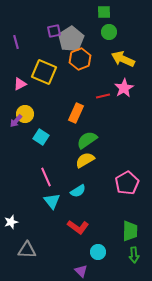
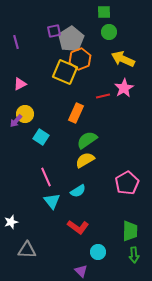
yellow square: moved 21 px right
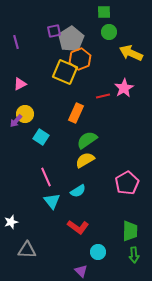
yellow arrow: moved 8 px right, 6 px up
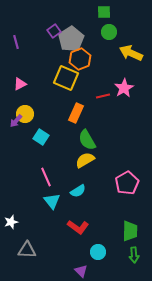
purple square: rotated 24 degrees counterclockwise
yellow square: moved 1 px right, 6 px down
green semicircle: rotated 85 degrees counterclockwise
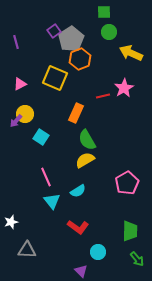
yellow square: moved 11 px left
green arrow: moved 3 px right, 4 px down; rotated 35 degrees counterclockwise
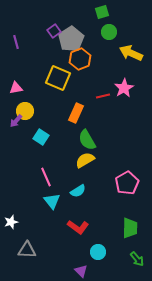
green square: moved 2 px left; rotated 16 degrees counterclockwise
yellow square: moved 3 px right
pink triangle: moved 4 px left, 4 px down; rotated 16 degrees clockwise
yellow circle: moved 3 px up
green trapezoid: moved 3 px up
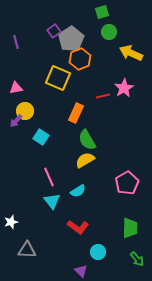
pink line: moved 3 px right
